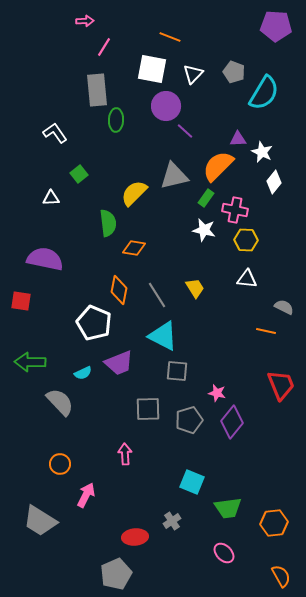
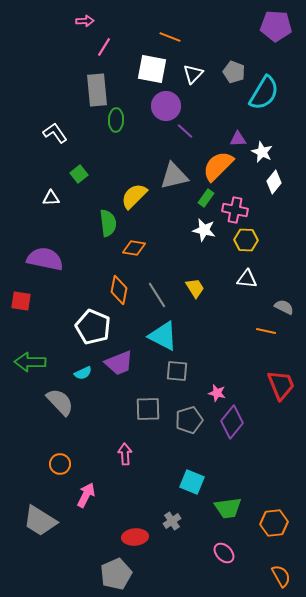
yellow semicircle at (134, 193): moved 3 px down
white pentagon at (94, 323): moved 1 px left, 4 px down
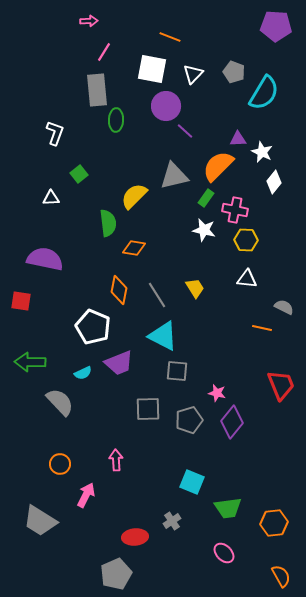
pink arrow at (85, 21): moved 4 px right
pink line at (104, 47): moved 5 px down
white L-shape at (55, 133): rotated 55 degrees clockwise
orange line at (266, 331): moved 4 px left, 3 px up
pink arrow at (125, 454): moved 9 px left, 6 px down
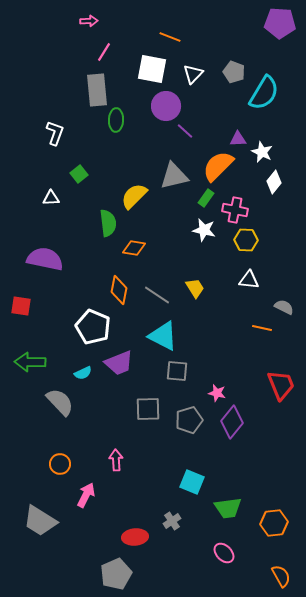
purple pentagon at (276, 26): moved 4 px right, 3 px up
white triangle at (247, 279): moved 2 px right, 1 px down
gray line at (157, 295): rotated 24 degrees counterclockwise
red square at (21, 301): moved 5 px down
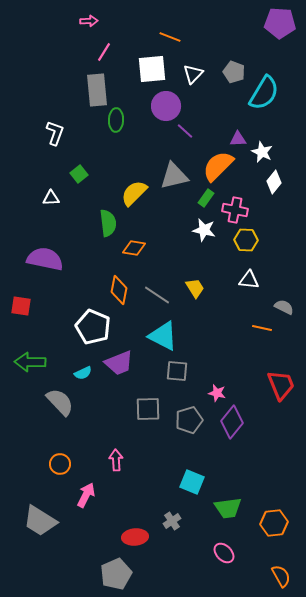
white square at (152, 69): rotated 16 degrees counterclockwise
yellow semicircle at (134, 196): moved 3 px up
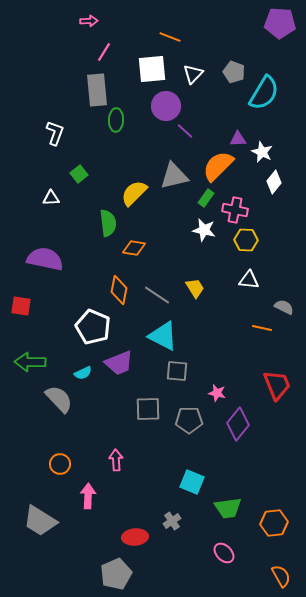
red trapezoid at (281, 385): moved 4 px left
gray semicircle at (60, 402): moved 1 px left, 3 px up
gray pentagon at (189, 420): rotated 16 degrees clockwise
purple diamond at (232, 422): moved 6 px right, 2 px down
pink arrow at (86, 495): moved 2 px right, 1 px down; rotated 25 degrees counterclockwise
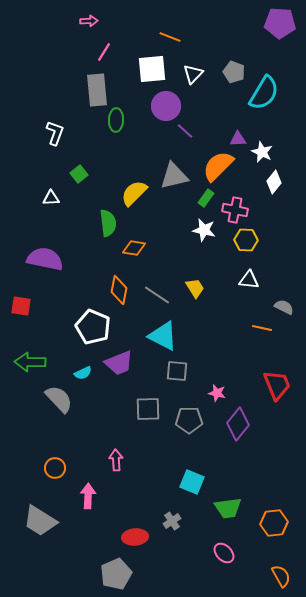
orange circle at (60, 464): moved 5 px left, 4 px down
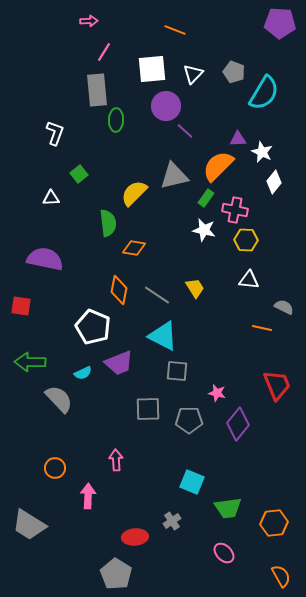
orange line at (170, 37): moved 5 px right, 7 px up
gray trapezoid at (40, 521): moved 11 px left, 4 px down
gray pentagon at (116, 574): rotated 16 degrees counterclockwise
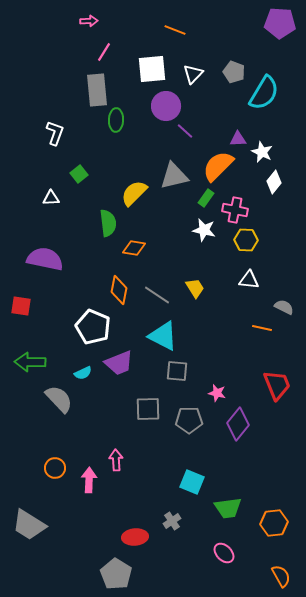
pink arrow at (88, 496): moved 1 px right, 16 px up
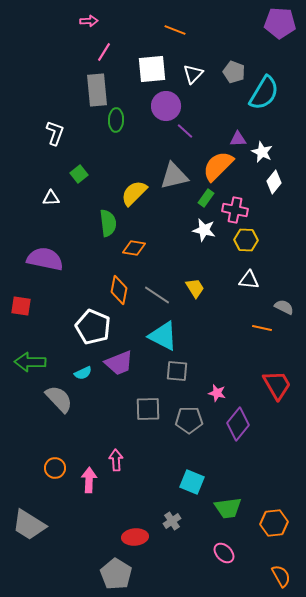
red trapezoid at (277, 385): rotated 8 degrees counterclockwise
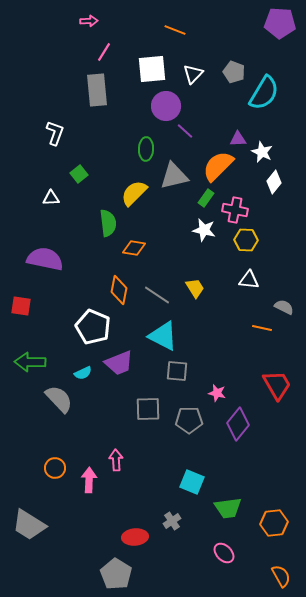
green ellipse at (116, 120): moved 30 px right, 29 px down
